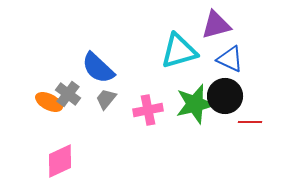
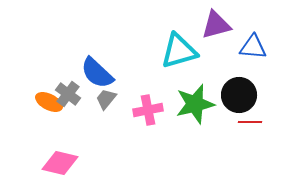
blue triangle: moved 23 px right, 12 px up; rotated 20 degrees counterclockwise
blue semicircle: moved 1 px left, 5 px down
black circle: moved 14 px right, 1 px up
pink diamond: moved 2 px down; rotated 39 degrees clockwise
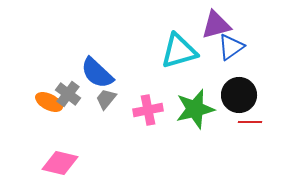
blue triangle: moved 22 px left; rotated 40 degrees counterclockwise
green star: moved 5 px down
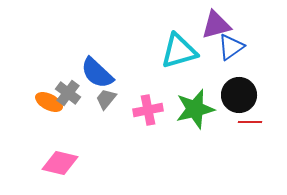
gray cross: moved 1 px up
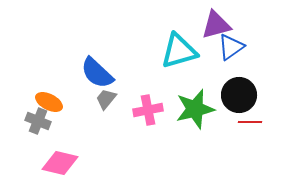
gray cross: moved 30 px left, 28 px down; rotated 15 degrees counterclockwise
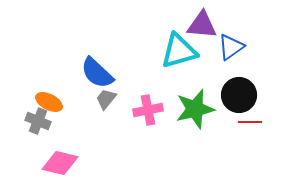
purple triangle: moved 14 px left; rotated 20 degrees clockwise
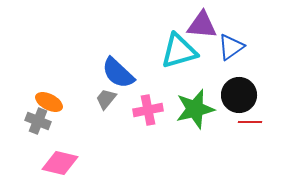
blue semicircle: moved 21 px right
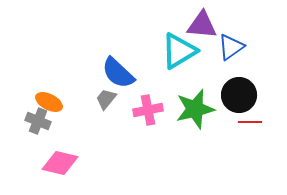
cyan triangle: rotated 15 degrees counterclockwise
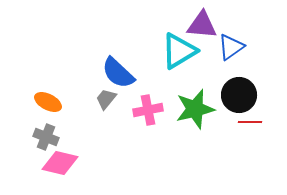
orange ellipse: moved 1 px left
gray cross: moved 8 px right, 16 px down
